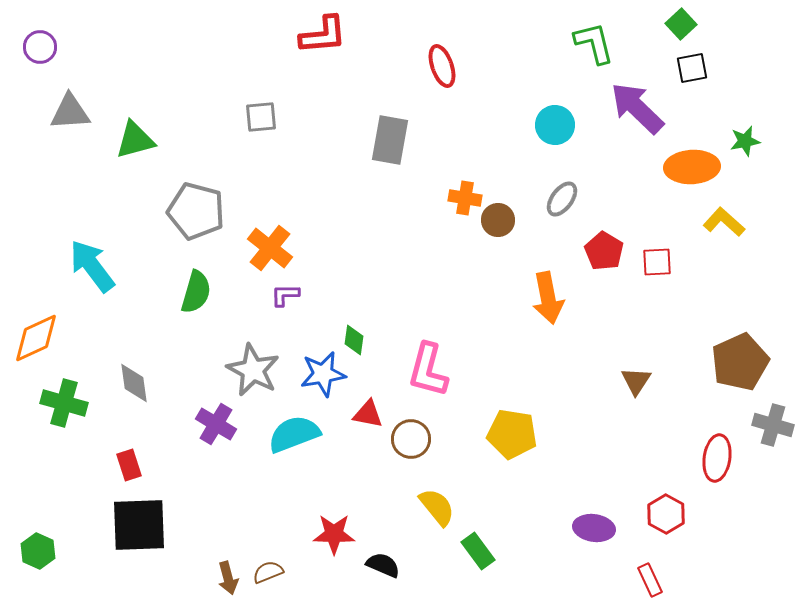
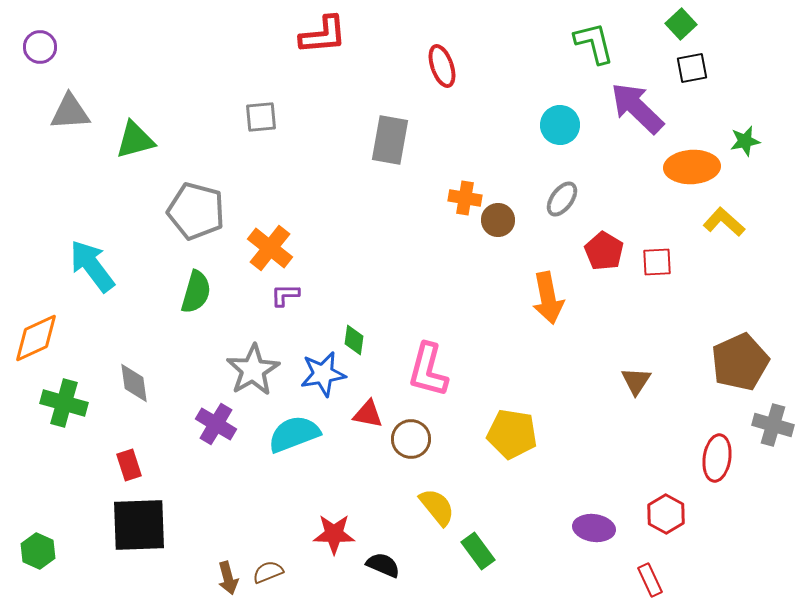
cyan circle at (555, 125): moved 5 px right
gray star at (253, 370): rotated 14 degrees clockwise
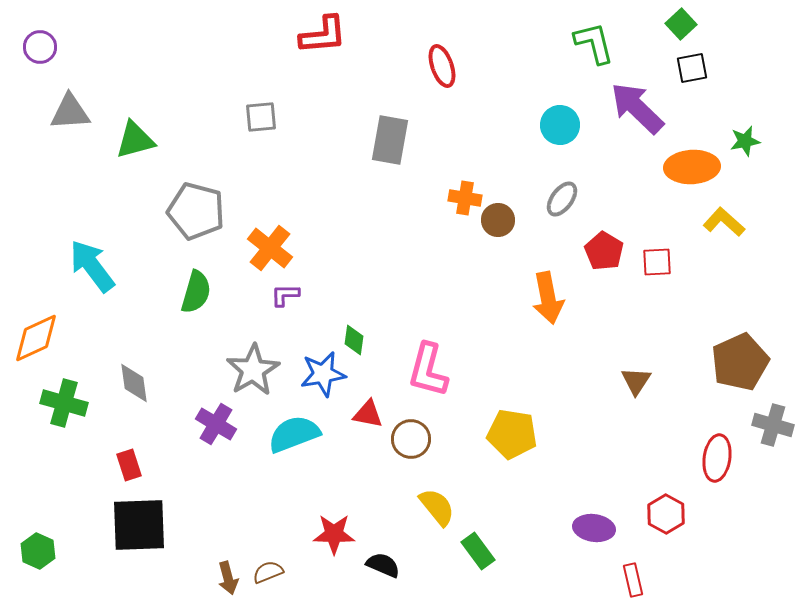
red rectangle at (650, 580): moved 17 px left; rotated 12 degrees clockwise
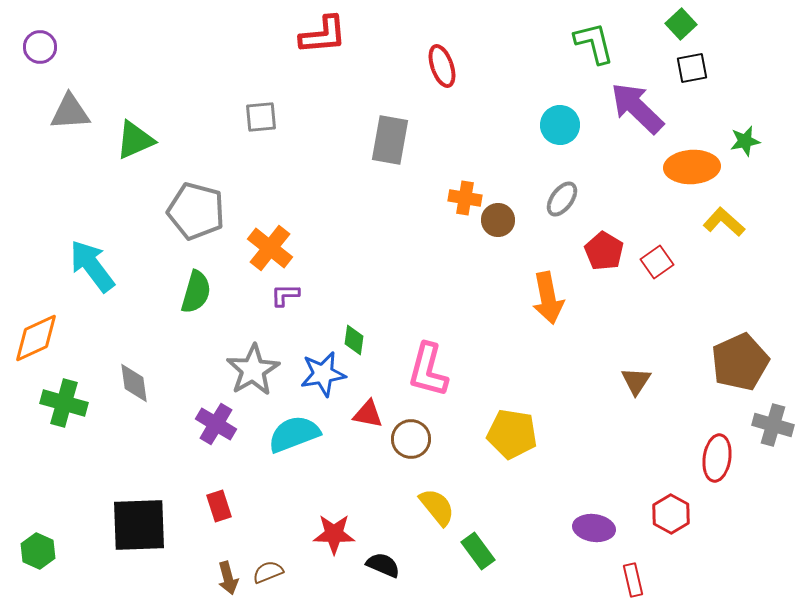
green triangle at (135, 140): rotated 9 degrees counterclockwise
red square at (657, 262): rotated 32 degrees counterclockwise
red rectangle at (129, 465): moved 90 px right, 41 px down
red hexagon at (666, 514): moved 5 px right
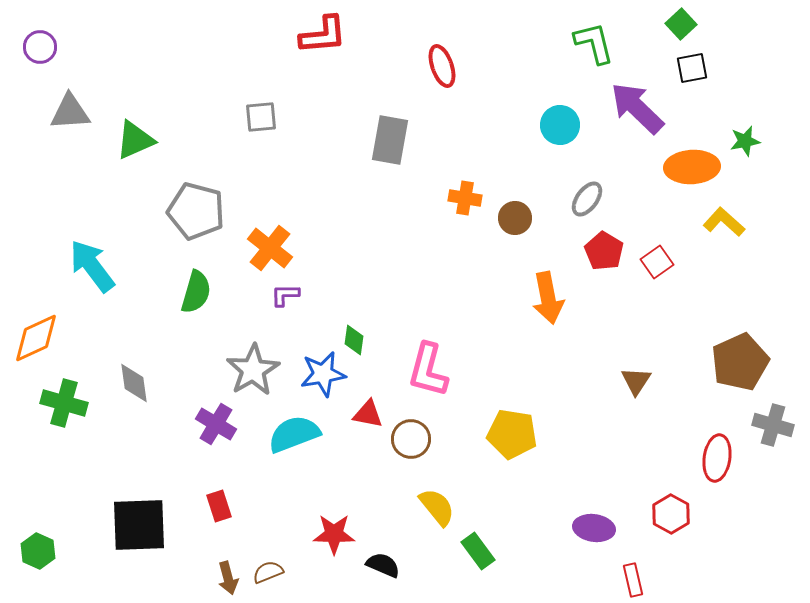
gray ellipse at (562, 199): moved 25 px right
brown circle at (498, 220): moved 17 px right, 2 px up
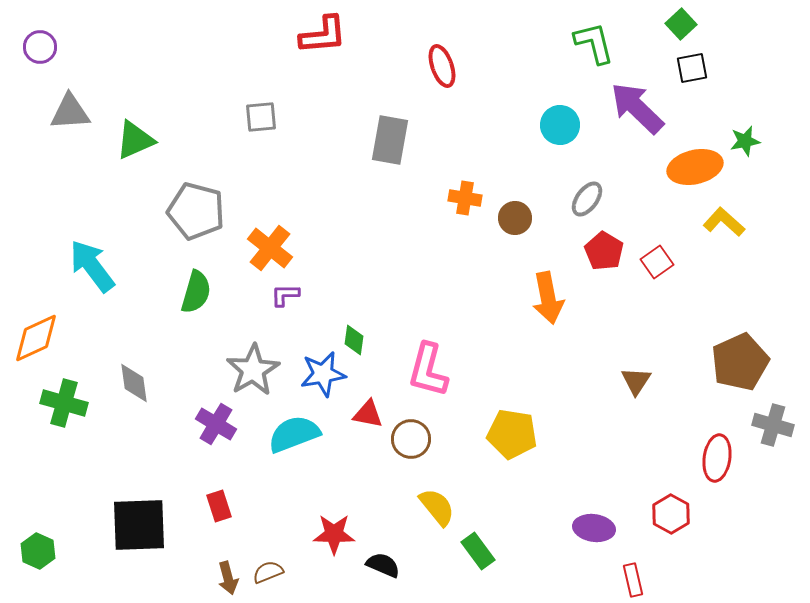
orange ellipse at (692, 167): moved 3 px right; rotated 10 degrees counterclockwise
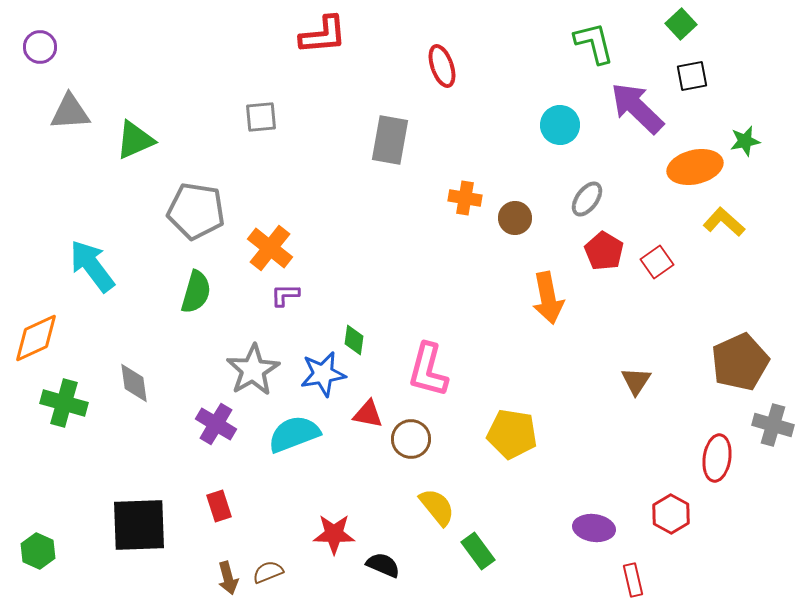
black square at (692, 68): moved 8 px down
gray pentagon at (196, 211): rotated 6 degrees counterclockwise
